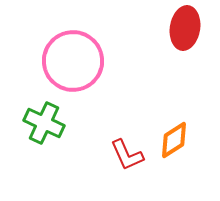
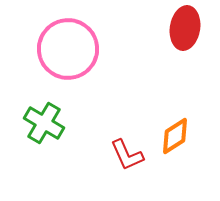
pink circle: moved 5 px left, 12 px up
green cross: rotated 6 degrees clockwise
orange diamond: moved 1 px right, 4 px up
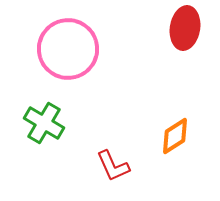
red L-shape: moved 14 px left, 11 px down
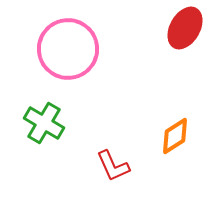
red ellipse: rotated 21 degrees clockwise
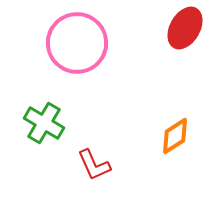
pink circle: moved 9 px right, 6 px up
red L-shape: moved 19 px left, 1 px up
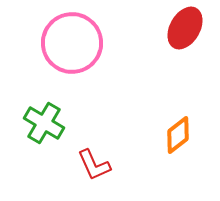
pink circle: moved 5 px left
orange diamond: moved 3 px right, 1 px up; rotated 6 degrees counterclockwise
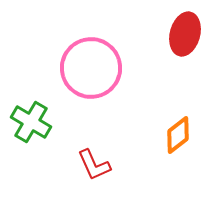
red ellipse: moved 6 px down; rotated 15 degrees counterclockwise
pink circle: moved 19 px right, 25 px down
green cross: moved 13 px left, 1 px up
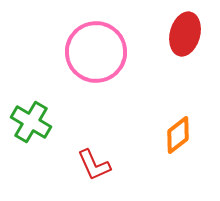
pink circle: moved 5 px right, 16 px up
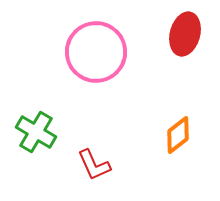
green cross: moved 5 px right, 10 px down
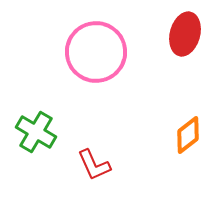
orange diamond: moved 10 px right
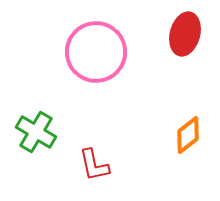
red L-shape: rotated 12 degrees clockwise
